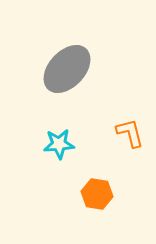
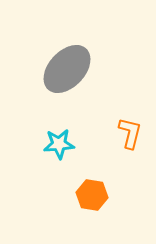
orange L-shape: rotated 28 degrees clockwise
orange hexagon: moved 5 px left, 1 px down
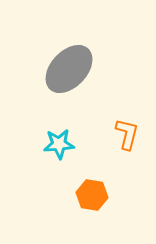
gray ellipse: moved 2 px right
orange L-shape: moved 3 px left, 1 px down
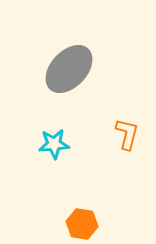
cyan star: moved 5 px left
orange hexagon: moved 10 px left, 29 px down
